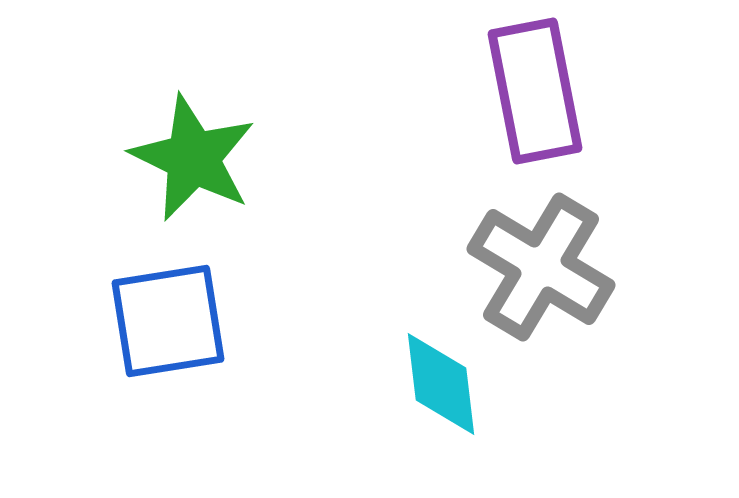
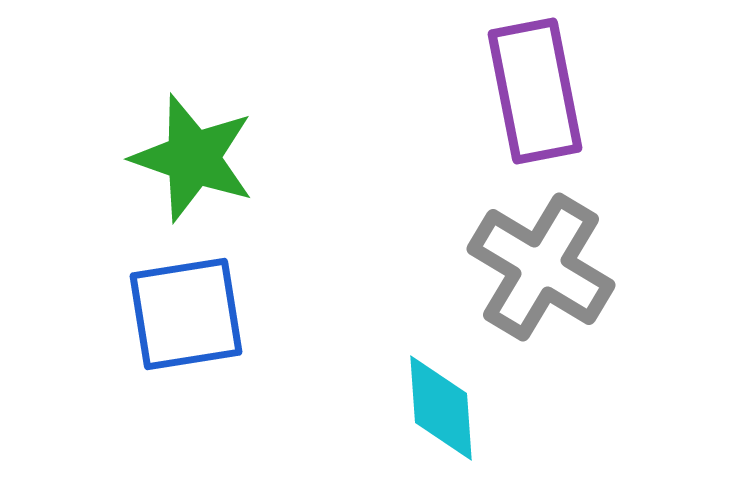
green star: rotated 7 degrees counterclockwise
blue square: moved 18 px right, 7 px up
cyan diamond: moved 24 px down; rotated 3 degrees clockwise
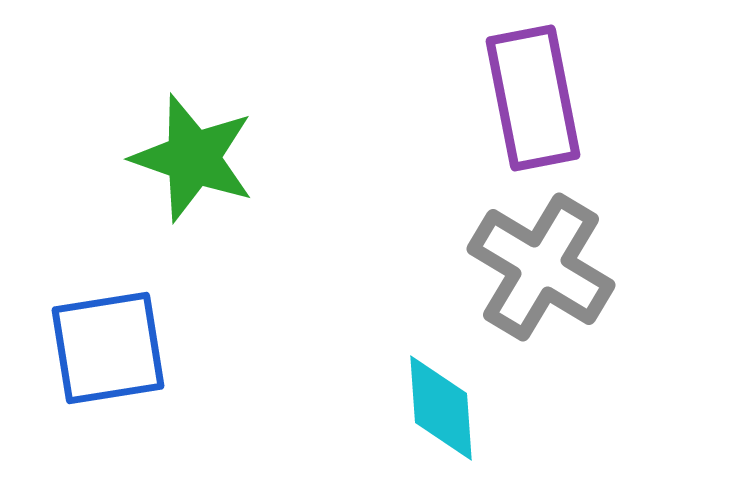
purple rectangle: moved 2 px left, 7 px down
blue square: moved 78 px left, 34 px down
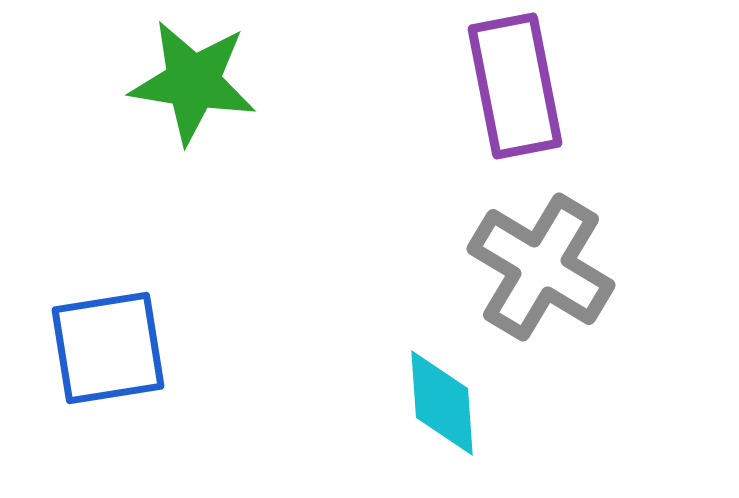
purple rectangle: moved 18 px left, 12 px up
green star: moved 76 px up; rotated 10 degrees counterclockwise
cyan diamond: moved 1 px right, 5 px up
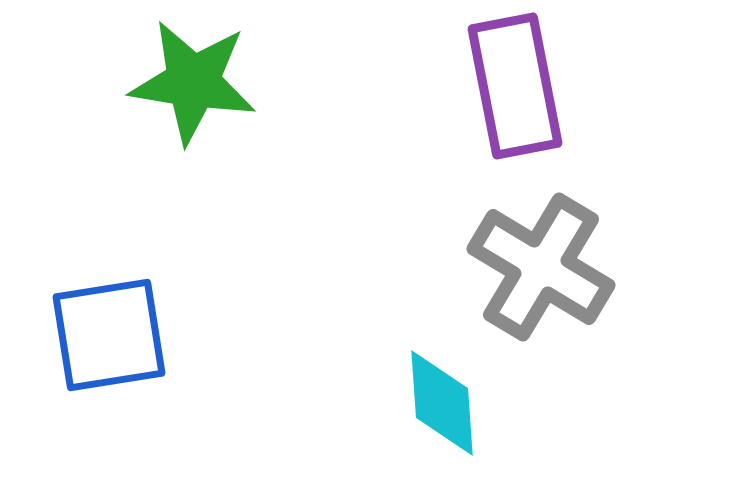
blue square: moved 1 px right, 13 px up
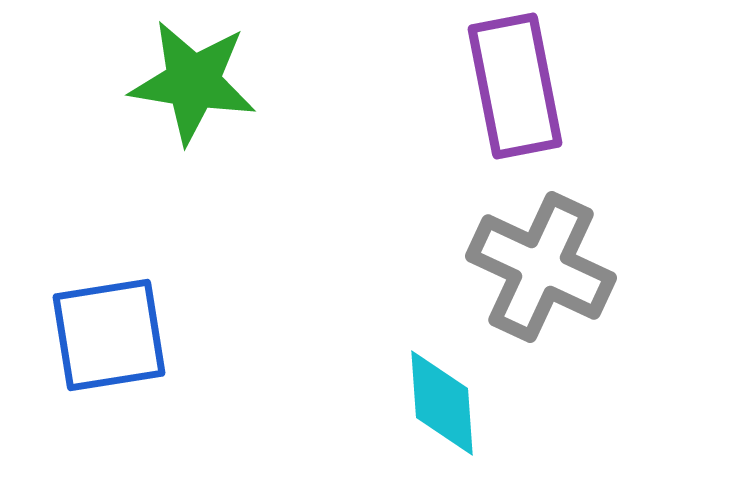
gray cross: rotated 6 degrees counterclockwise
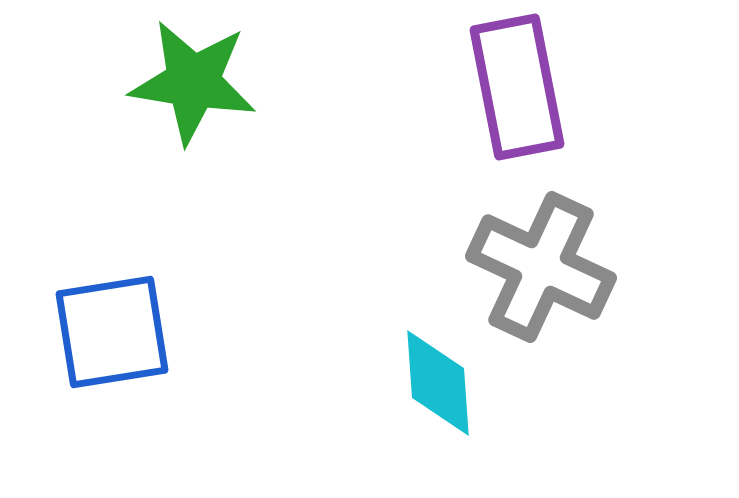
purple rectangle: moved 2 px right, 1 px down
blue square: moved 3 px right, 3 px up
cyan diamond: moved 4 px left, 20 px up
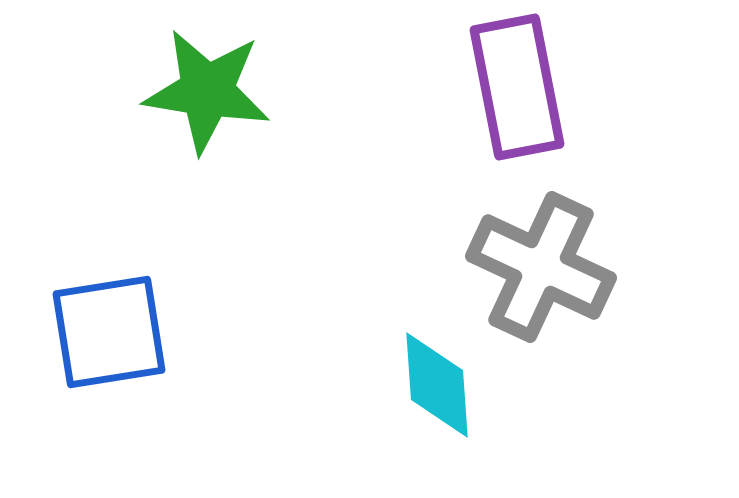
green star: moved 14 px right, 9 px down
blue square: moved 3 px left
cyan diamond: moved 1 px left, 2 px down
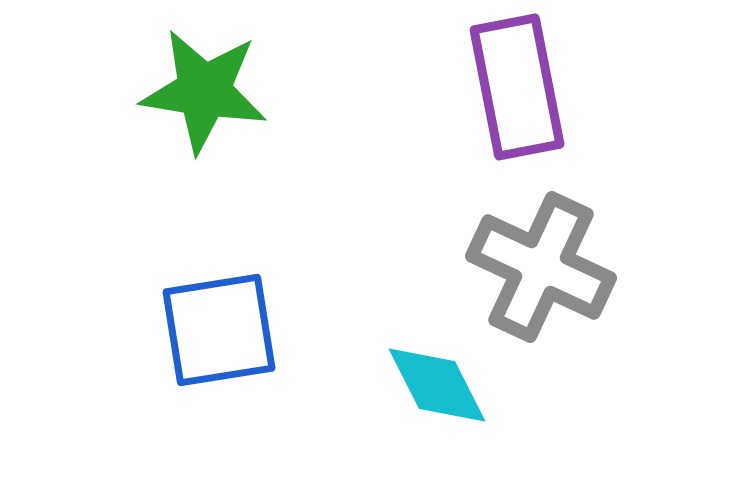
green star: moved 3 px left
blue square: moved 110 px right, 2 px up
cyan diamond: rotated 23 degrees counterclockwise
